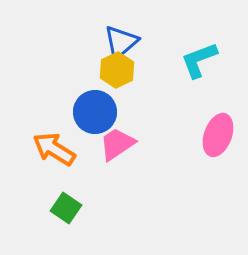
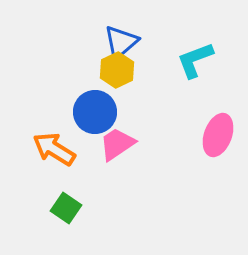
cyan L-shape: moved 4 px left
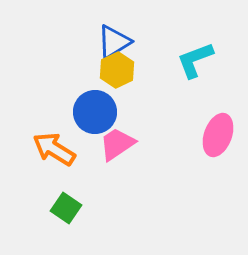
blue triangle: moved 7 px left; rotated 9 degrees clockwise
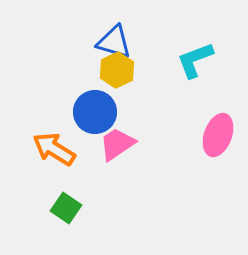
blue triangle: rotated 48 degrees clockwise
